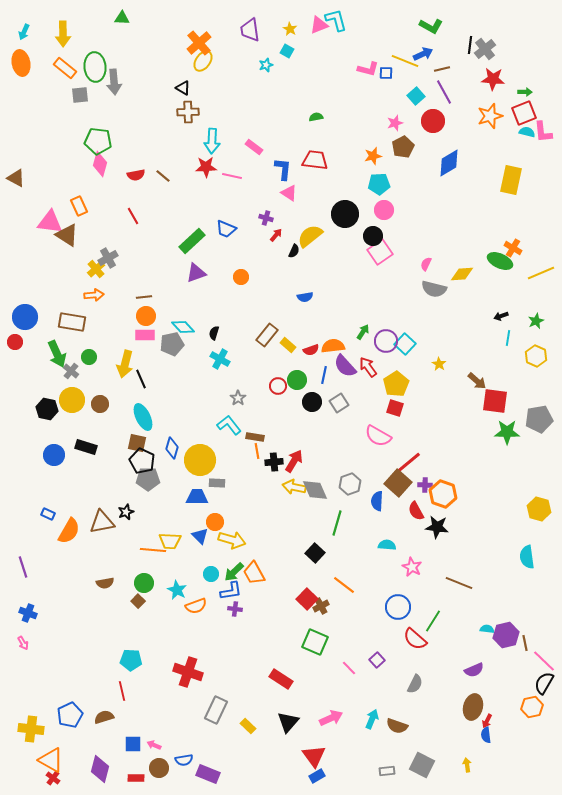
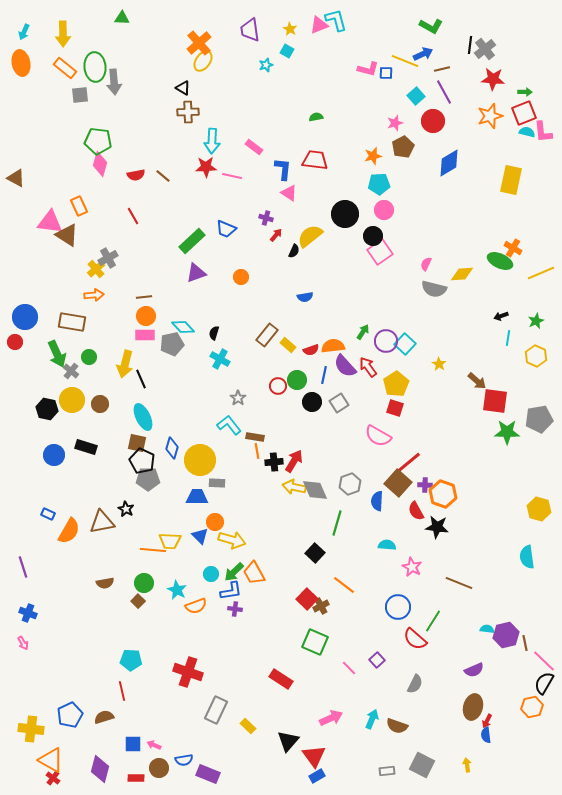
black star at (126, 512): moved 3 px up; rotated 21 degrees counterclockwise
black triangle at (288, 722): moved 19 px down
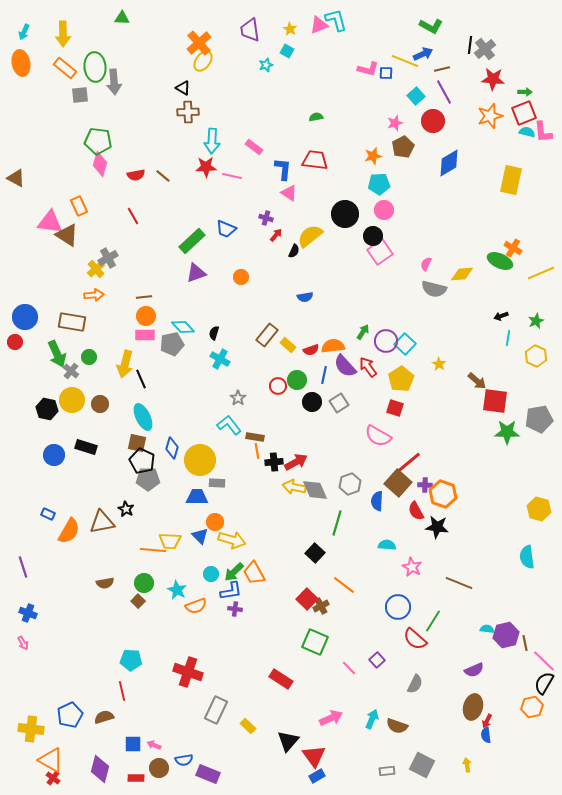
yellow pentagon at (396, 384): moved 5 px right, 5 px up
red arrow at (294, 461): moved 2 px right, 1 px down; rotated 30 degrees clockwise
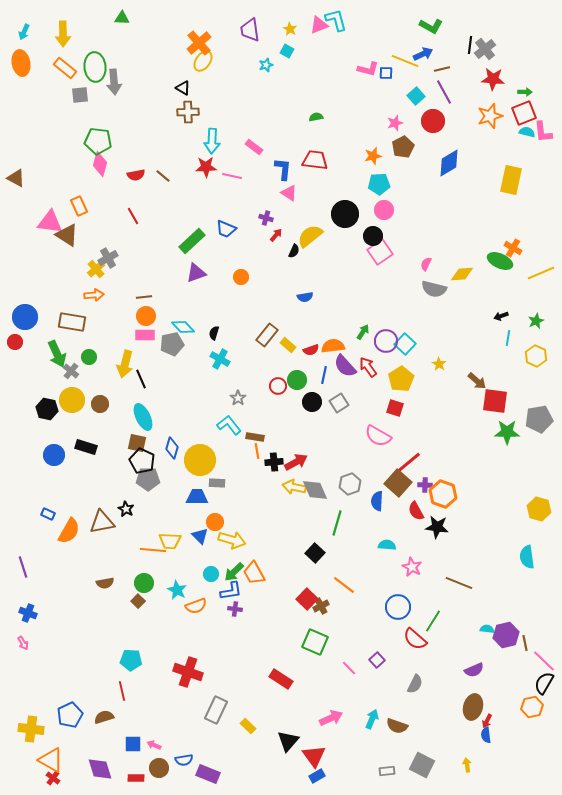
purple diamond at (100, 769): rotated 32 degrees counterclockwise
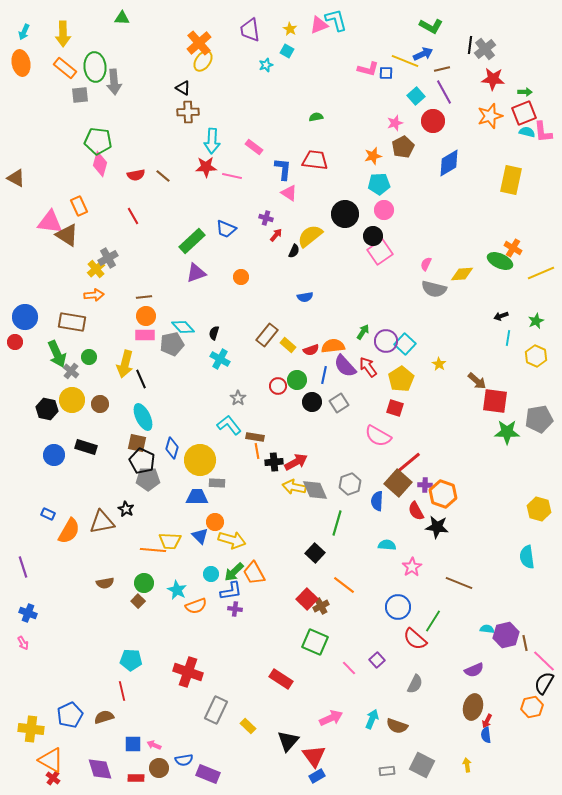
pink star at (412, 567): rotated 12 degrees clockwise
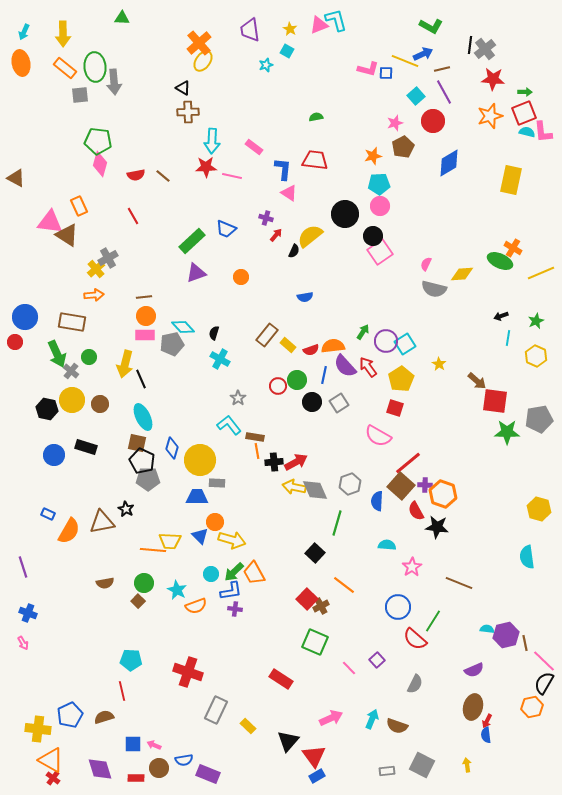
pink circle at (384, 210): moved 4 px left, 4 px up
cyan square at (405, 344): rotated 15 degrees clockwise
brown square at (398, 483): moved 3 px right, 3 px down
yellow cross at (31, 729): moved 7 px right
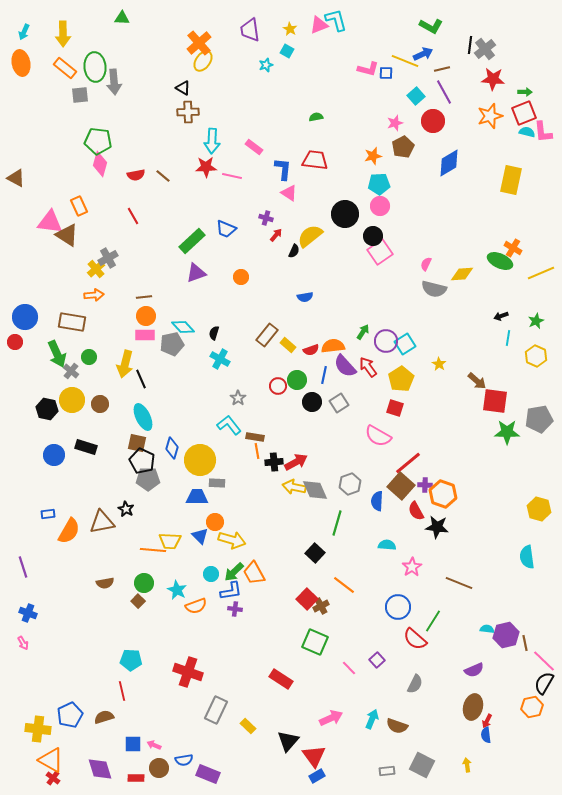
blue rectangle at (48, 514): rotated 32 degrees counterclockwise
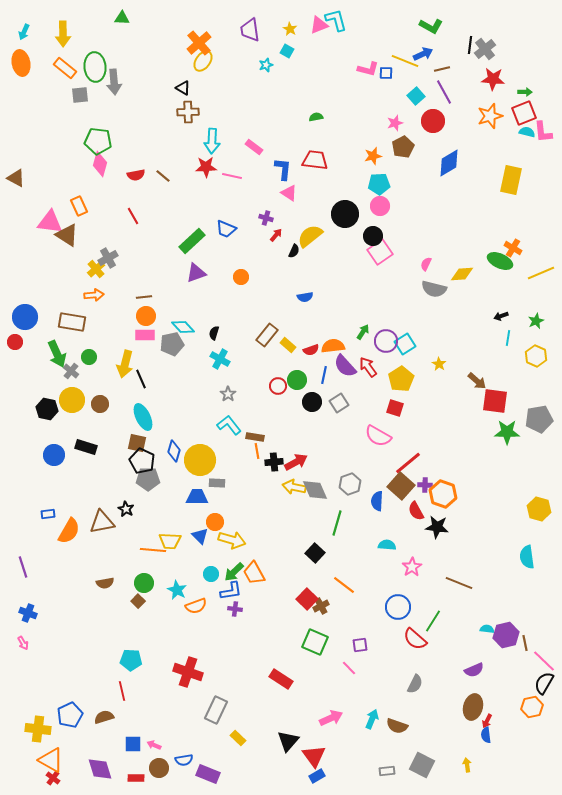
gray star at (238, 398): moved 10 px left, 4 px up
blue diamond at (172, 448): moved 2 px right, 3 px down
purple square at (377, 660): moved 17 px left, 15 px up; rotated 35 degrees clockwise
yellow rectangle at (248, 726): moved 10 px left, 12 px down
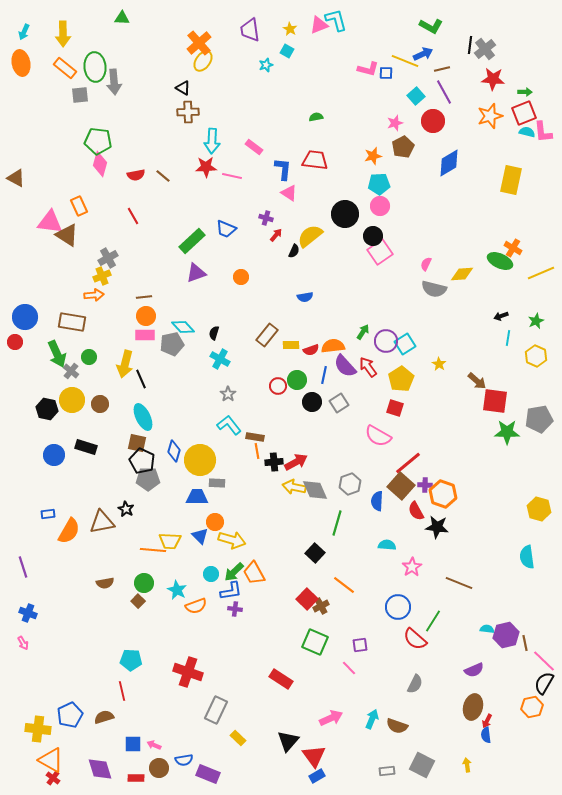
yellow cross at (96, 269): moved 6 px right, 7 px down; rotated 18 degrees clockwise
yellow rectangle at (288, 345): moved 3 px right; rotated 42 degrees counterclockwise
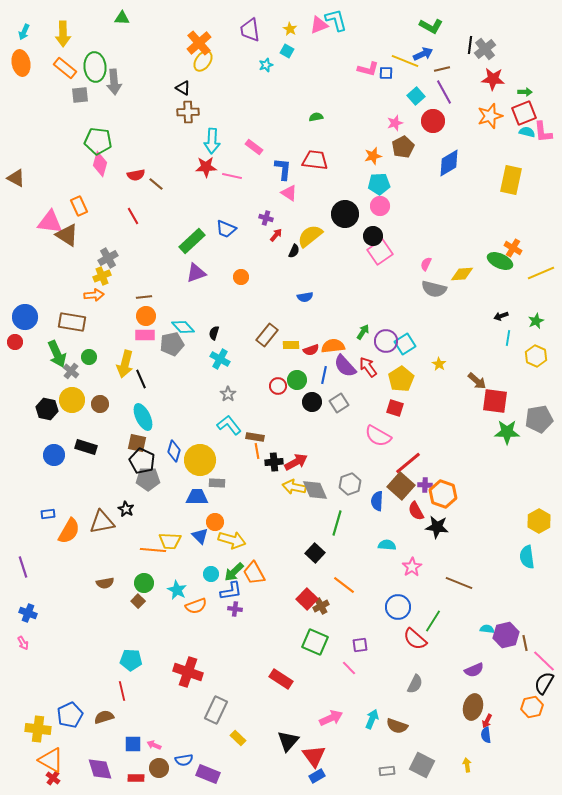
brown line at (163, 176): moved 7 px left, 8 px down
yellow hexagon at (539, 509): moved 12 px down; rotated 15 degrees clockwise
